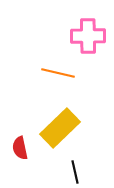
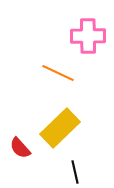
orange line: rotated 12 degrees clockwise
red semicircle: rotated 30 degrees counterclockwise
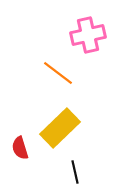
pink cross: moved 1 px up; rotated 12 degrees counterclockwise
orange line: rotated 12 degrees clockwise
red semicircle: rotated 25 degrees clockwise
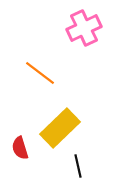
pink cross: moved 4 px left, 7 px up; rotated 12 degrees counterclockwise
orange line: moved 18 px left
black line: moved 3 px right, 6 px up
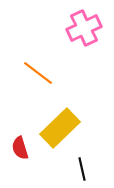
orange line: moved 2 px left
black line: moved 4 px right, 3 px down
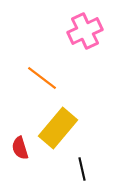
pink cross: moved 1 px right, 3 px down
orange line: moved 4 px right, 5 px down
yellow rectangle: moved 2 px left; rotated 6 degrees counterclockwise
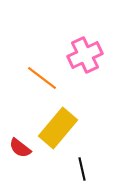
pink cross: moved 24 px down
red semicircle: rotated 35 degrees counterclockwise
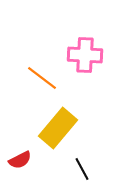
pink cross: rotated 28 degrees clockwise
red semicircle: moved 12 px down; rotated 65 degrees counterclockwise
black line: rotated 15 degrees counterclockwise
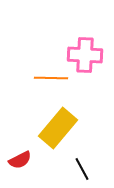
orange line: moved 9 px right; rotated 36 degrees counterclockwise
